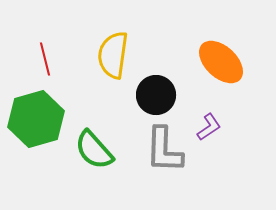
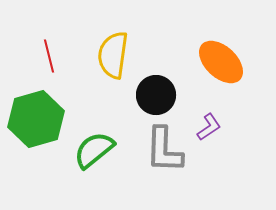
red line: moved 4 px right, 3 px up
green semicircle: rotated 93 degrees clockwise
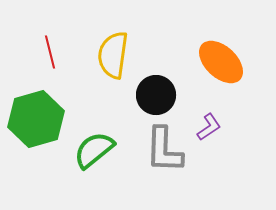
red line: moved 1 px right, 4 px up
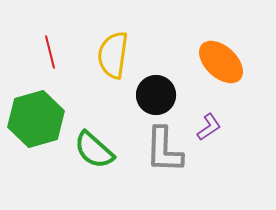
green semicircle: rotated 99 degrees counterclockwise
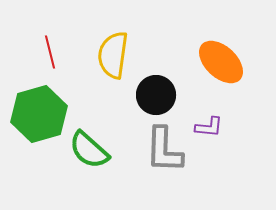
green hexagon: moved 3 px right, 5 px up
purple L-shape: rotated 40 degrees clockwise
green semicircle: moved 5 px left
